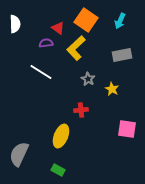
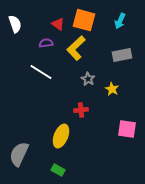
orange square: moved 2 px left; rotated 20 degrees counterclockwise
white semicircle: rotated 18 degrees counterclockwise
red triangle: moved 4 px up
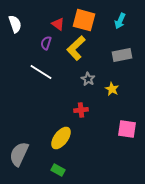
purple semicircle: rotated 64 degrees counterclockwise
yellow ellipse: moved 2 px down; rotated 15 degrees clockwise
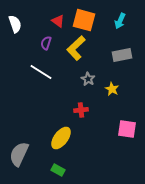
red triangle: moved 3 px up
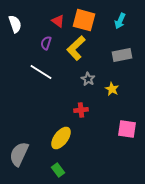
green rectangle: rotated 24 degrees clockwise
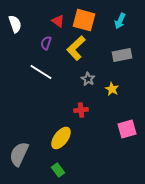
pink square: rotated 24 degrees counterclockwise
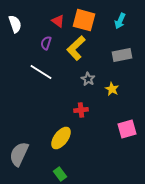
green rectangle: moved 2 px right, 4 px down
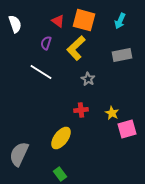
yellow star: moved 24 px down
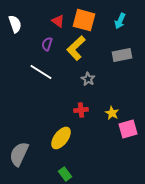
purple semicircle: moved 1 px right, 1 px down
pink square: moved 1 px right
green rectangle: moved 5 px right
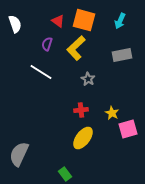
yellow ellipse: moved 22 px right
